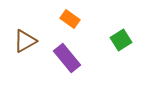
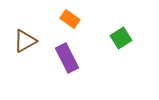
green square: moved 2 px up
purple rectangle: rotated 12 degrees clockwise
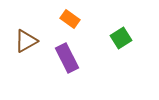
brown triangle: moved 1 px right
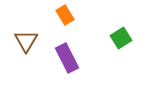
orange rectangle: moved 5 px left, 4 px up; rotated 24 degrees clockwise
brown triangle: rotated 30 degrees counterclockwise
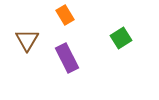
brown triangle: moved 1 px right, 1 px up
